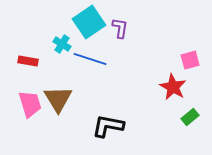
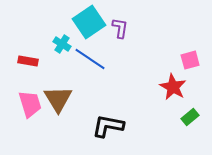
blue line: rotated 16 degrees clockwise
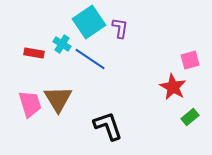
red rectangle: moved 6 px right, 8 px up
black L-shape: rotated 60 degrees clockwise
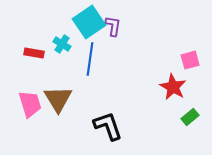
purple L-shape: moved 7 px left, 2 px up
blue line: rotated 64 degrees clockwise
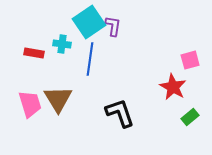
cyan cross: rotated 24 degrees counterclockwise
black L-shape: moved 12 px right, 13 px up
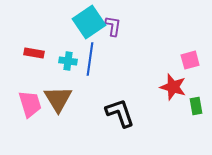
cyan cross: moved 6 px right, 17 px down
red star: rotated 12 degrees counterclockwise
green rectangle: moved 6 px right, 11 px up; rotated 60 degrees counterclockwise
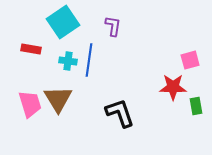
cyan square: moved 26 px left
red rectangle: moved 3 px left, 4 px up
blue line: moved 1 px left, 1 px down
red star: rotated 16 degrees counterclockwise
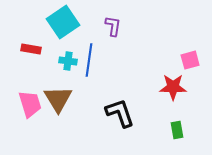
green rectangle: moved 19 px left, 24 px down
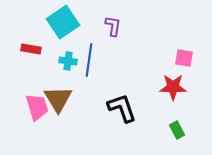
pink square: moved 6 px left, 2 px up; rotated 24 degrees clockwise
pink trapezoid: moved 7 px right, 3 px down
black L-shape: moved 2 px right, 5 px up
green rectangle: rotated 18 degrees counterclockwise
